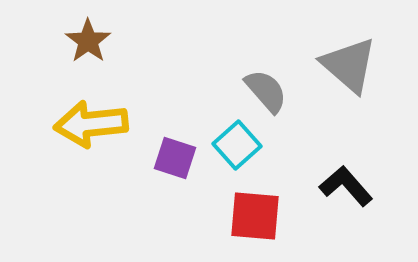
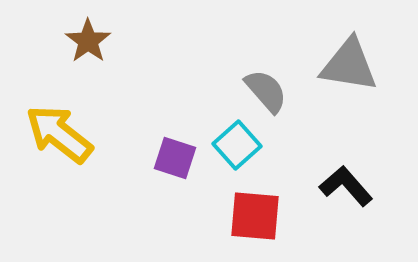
gray triangle: rotated 32 degrees counterclockwise
yellow arrow: moved 32 px left, 10 px down; rotated 44 degrees clockwise
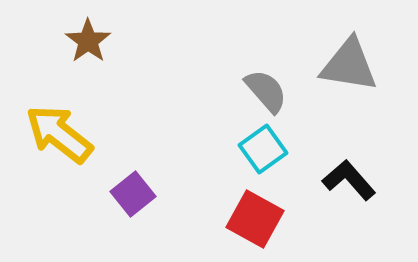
cyan square: moved 26 px right, 4 px down; rotated 6 degrees clockwise
purple square: moved 42 px left, 36 px down; rotated 33 degrees clockwise
black L-shape: moved 3 px right, 6 px up
red square: moved 3 px down; rotated 24 degrees clockwise
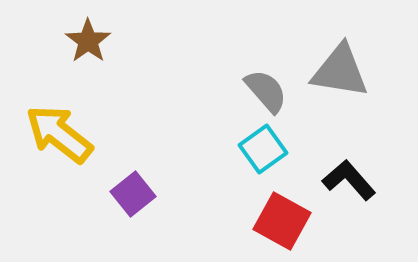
gray triangle: moved 9 px left, 6 px down
red square: moved 27 px right, 2 px down
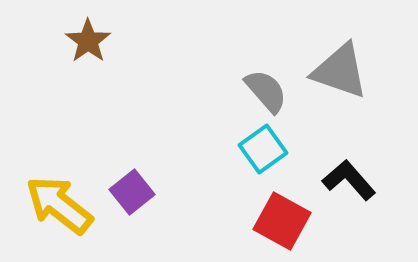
gray triangle: rotated 10 degrees clockwise
yellow arrow: moved 71 px down
purple square: moved 1 px left, 2 px up
